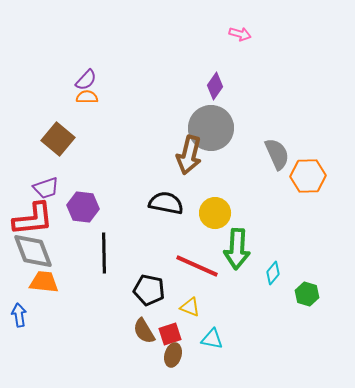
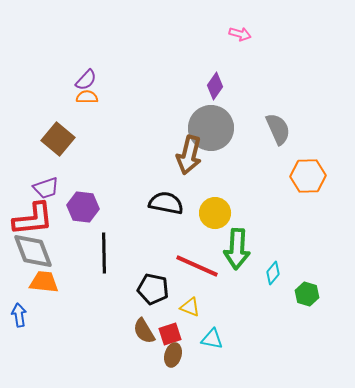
gray semicircle: moved 1 px right, 25 px up
black pentagon: moved 4 px right, 1 px up
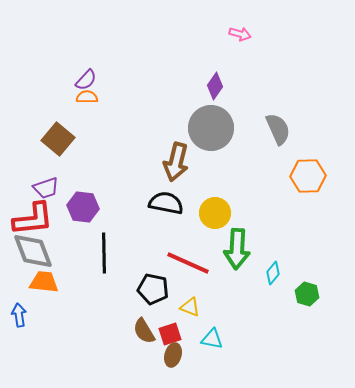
brown arrow: moved 13 px left, 7 px down
red line: moved 9 px left, 3 px up
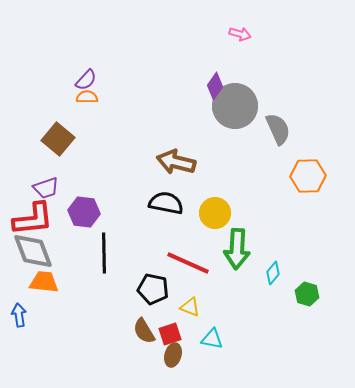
gray circle: moved 24 px right, 22 px up
brown arrow: rotated 90 degrees clockwise
purple hexagon: moved 1 px right, 5 px down
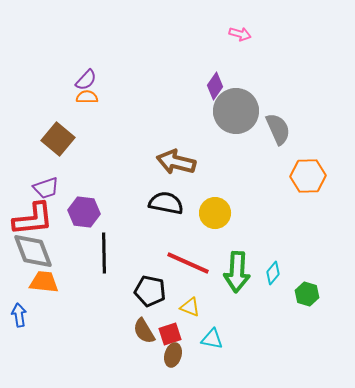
gray circle: moved 1 px right, 5 px down
green arrow: moved 23 px down
black pentagon: moved 3 px left, 2 px down
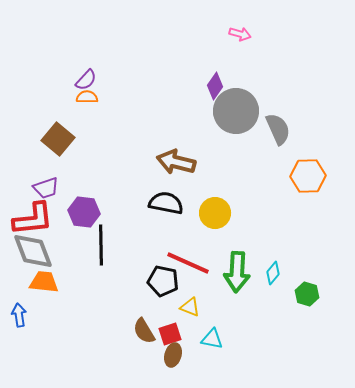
black line: moved 3 px left, 8 px up
black pentagon: moved 13 px right, 10 px up
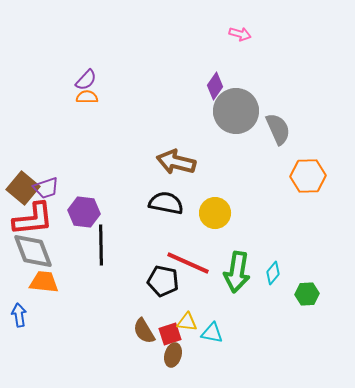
brown square: moved 35 px left, 49 px down
green arrow: rotated 6 degrees clockwise
green hexagon: rotated 20 degrees counterclockwise
yellow triangle: moved 3 px left, 15 px down; rotated 15 degrees counterclockwise
cyan triangle: moved 6 px up
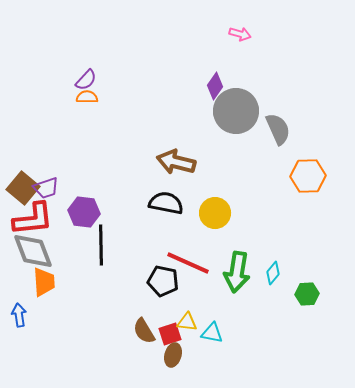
orange trapezoid: rotated 80 degrees clockwise
